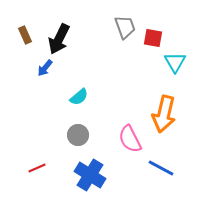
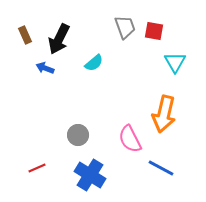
red square: moved 1 px right, 7 px up
blue arrow: rotated 72 degrees clockwise
cyan semicircle: moved 15 px right, 34 px up
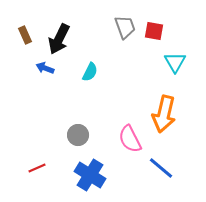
cyan semicircle: moved 4 px left, 9 px down; rotated 24 degrees counterclockwise
blue line: rotated 12 degrees clockwise
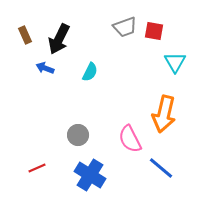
gray trapezoid: rotated 90 degrees clockwise
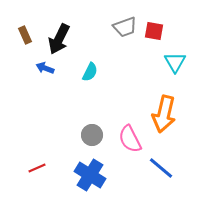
gray circle: moved 14 px right
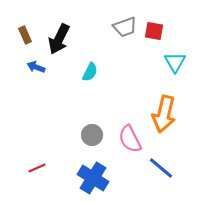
blue arrow: moved 9 px left, 1 px up
blue cross: moved 3 px right, 3 px down
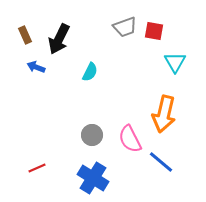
blue line: moved 6 px up
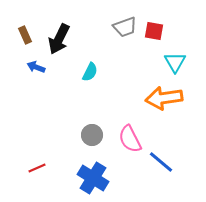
orange arrow: moved 16 px up; rotated 69 degrees clockwise
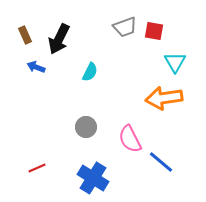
gray circle: moved 6 px left, 8 px up
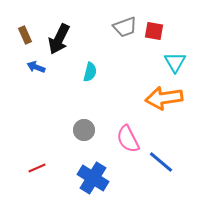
cyan semicircle: rotated 12 degrees counterclockwise
gray circle: moved 2 px left, 3 px down
pink semicircle: moved 2 px left
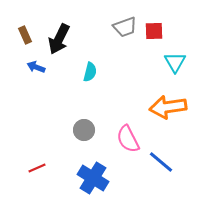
red square: rotated 12 degrees counterclockwise
orange arrow: moved 4 px right, 9 px down
